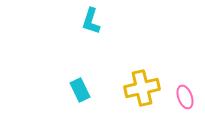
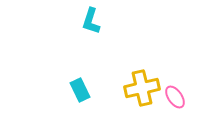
pink ellipse: moved 10 px left; rotated 15 degrees counterclockwise
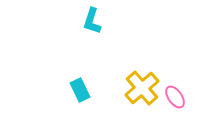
cyan L-shape: moved 1 px right
yellow cross: rotated 28 degrees counterclockwise
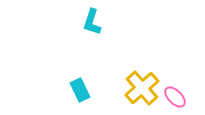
cyan L-shape: moved 1 px down
pink ellipse: rotated 10 degrees counterclockwise
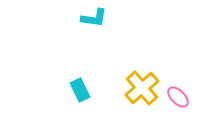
cyan L-shape: moved 2 px right, 4 px up; rotated 100 degrees counterclockwise
pink ellipse: moved 3 px right
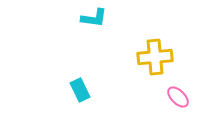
yellow cross: moved 13 px right, 31 px up; rotated 36 degrees clockwise
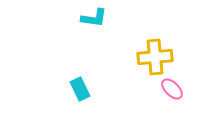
cyan rectangle: moved 1 px up
pink ellipse: moved 6 px left, 8 px up
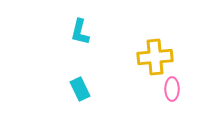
cyan L-shape: moved 14 px left, 14 px down; rotated 96 degrees clockwise
pink ellipse: rotated 45 degrees clockwise
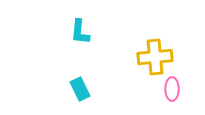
cyan L-shape: rotated 8 degrees counterclockwise
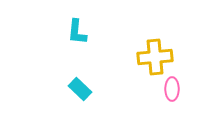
cyan L-shape: moved 3 px left
cyan rectangle: rotated 20 degrees counterclockwise
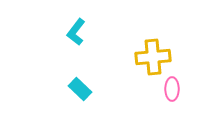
cyan L-shape: moved 1 px left; rotated 32 degrees clockwise
yellow cross: moved 2 px left
